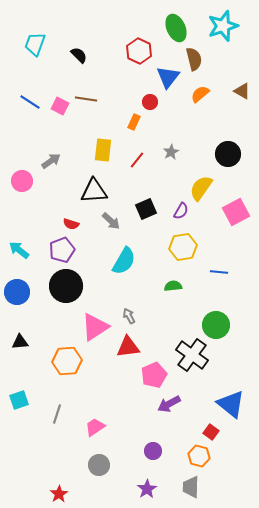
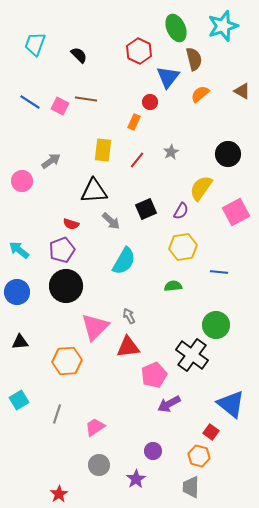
pink triangle at (95, 327): rotated 12 degrees counterclockwise
cyan square at (19, 400): rotated 12 degrees counterclockwise
purple star at (147, 489): moved 11 px left, 10 px up
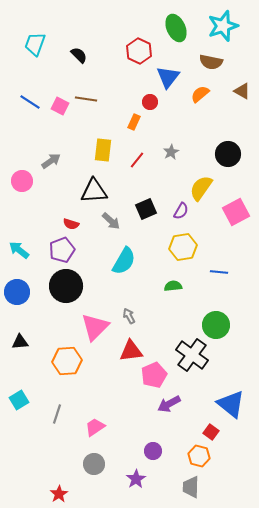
brown semicircle at (194, 59): moved 17 px right, 3 px down; rotated 115 degrees clockwise
red triangle at (128, 347): moved 3 px right, 4 px down
gray circle at (99, 465): moved 5 px left, 1 px up
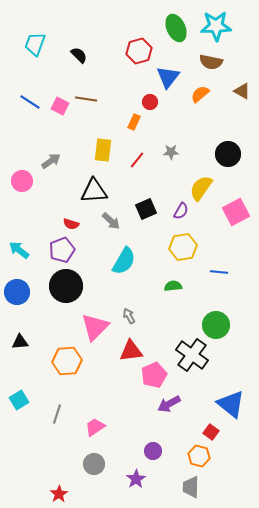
cyan star at (223, 26): moved 7 px left; rotated 16 degrees clockwise
red hexagon at (139, 51): rotated 20 degrees clockwise
gray star at (171, 152): rotated 28 degrees clockwise
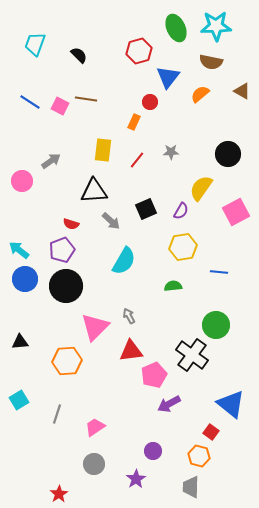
blue circle at (17, 292): moved 8 px right, 13 px up
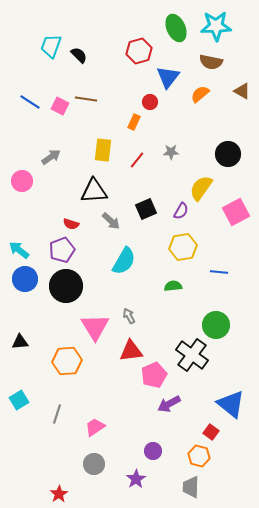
cyan trapezoid at (35, 44): moved 16 px right, 2 px down
gray arrow at (51, 161): moved 4 px up
pink triangle at (95, 327): rotated 16 degrees counterclockwise
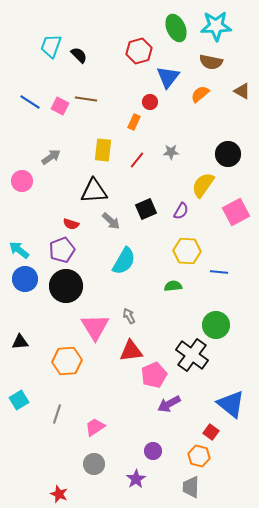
yellow semicircle at (201, 188): moved 2 px right, 3 px up
yellow hexagon at (183, 247): moved 4 px right, 4 px down; rotated 12 degrees clockwise
red star at (59, 494): rotated 18 degrees counterclockwise
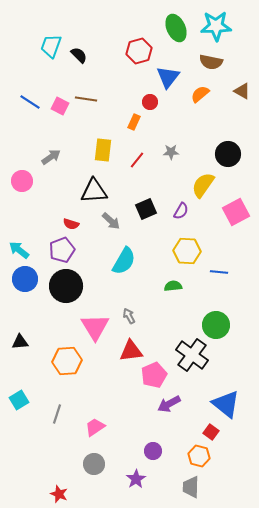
blue triangle at (231, 404): moved 5 px left
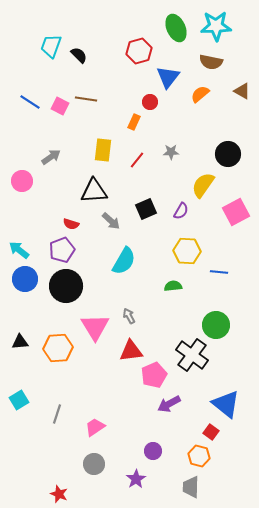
orange hexagon at (67, 361): moved 9 px left, 13 px up
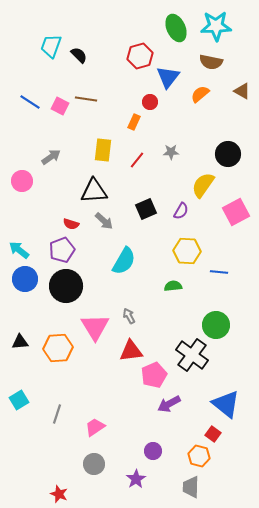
red hexagon at (139, 51): moved 1 px right, 5 px down
gray arrow at (111, 221): moved 7 px left
red square at (211, 432): moved 2 px right, 2 px down
